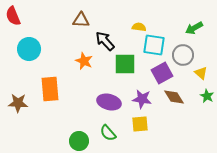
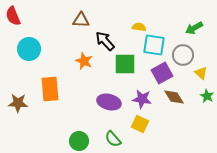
yellow square: rotated 30 degrees clockwise
green semicircle: moved 5 px right, 6 px down
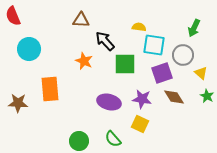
green arrow: rotated 36 degrees counterclockwise
purple square: rotated 10 degrees clockwise
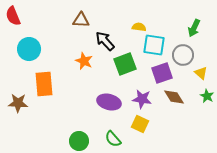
green square: rotated 20 degrees counterclockwise
orange rectangle: moved 6 px left, 5 px up
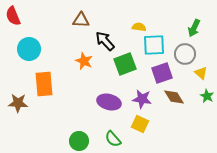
cyan square: rotated 10 degrees counterclockwise
gray circle: moved 2 px right, 1 px up
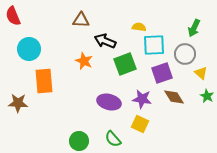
black arrow: rotated 25 degrees counterclockwise
orange rectangle: moved 3 px up
